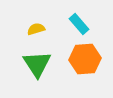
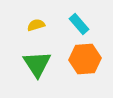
yellow semicircle: moved 4 px up
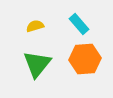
yellow semicircle: moved 1 px left, 1 px down
green triangle: rotated 12 degrees clockwise
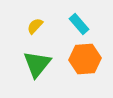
yellow semicircle: rotated 30 degrees counterclockwise
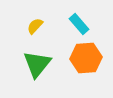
orange hexagon: moved 1 px right, 1 px up
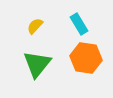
cyan rectangle: rotated 10 degrees clockwise
orange hexagon: rotated 12 degrees clockwise
